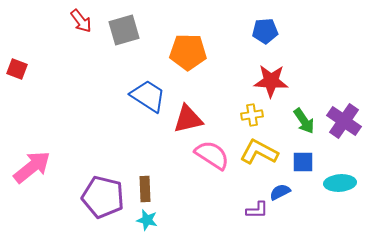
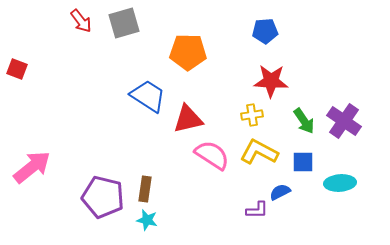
gray square: moved 7 px up
brown rectangle: rotated 10 degrees clockwise
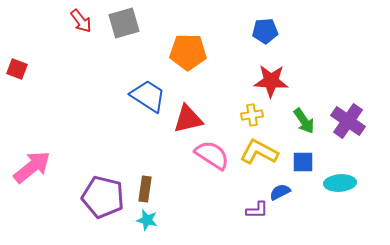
purple cross: moved 4 px right
